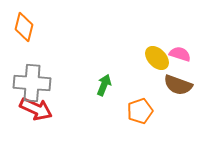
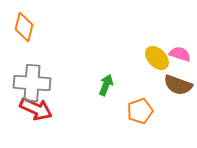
green arrow: moved 2 px right
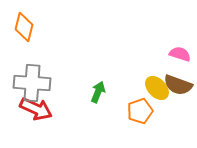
yellow ellipse: moved 30 px down
green arrow: moved 8 px left, 7 px down
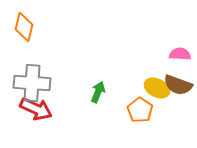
pink semicircle: rotated 15 degrees counterclockwise
yellow ellipse: rotated 20 degrees counterclockwise
orange pentagon: moved 1 px up; rotated 20 degrees counterclockwise
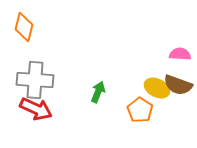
gray cross: moved 3 px right, 3 px up
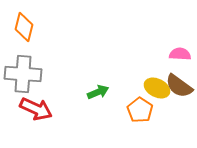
gray cross: moved 12 px left, 6 px up
brown semicircle: moved 1 px right, 1 px down; rotated 16 degrees clockwise
green arrow: rotated 45 degrees clockwise
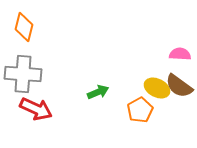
orange pentagon: rotated 10 degrees clockwise
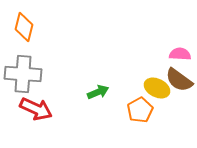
brown semicircle: moved 6 px up
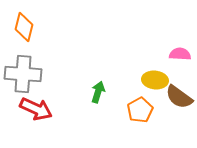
brown semicircle: moved 17 px down
yellow ellipse: moved 2 px left, 8 px up; rotated 20 degrees counterclockwise
green arrow: rotated 50 degrees counterclockwise
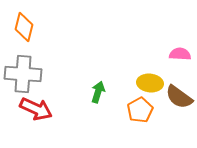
yellow ellipse: moved 5 px left, 3 px down
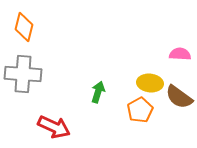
red arrow: moved 18 px right, 18 px down
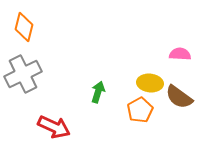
gray cross: rotated 30 degrees counterclockwise
